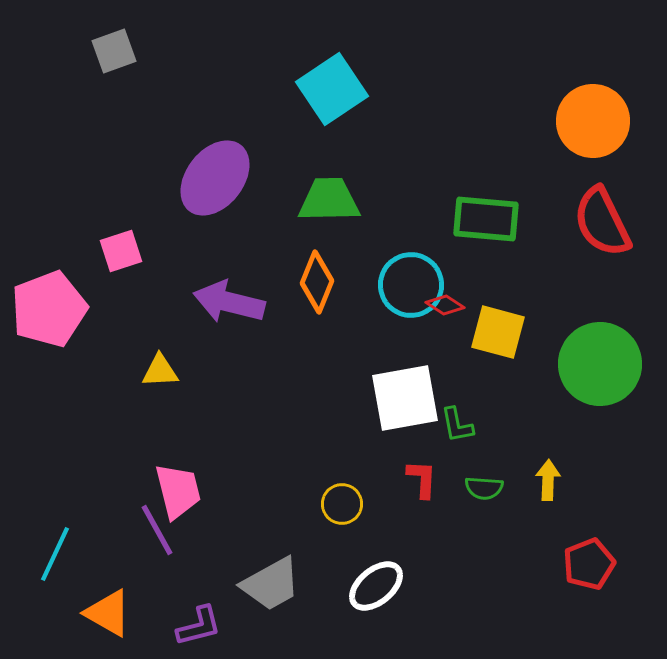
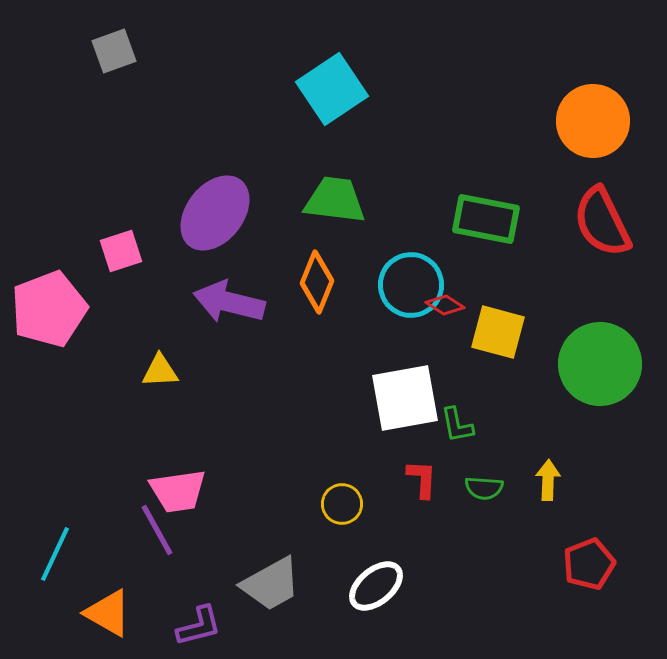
purple ellipse: moved 35 px down
green trapezoid: moved 6 px right; rotated 8 degrees clockwise
green rectangle: rotated 6 degrees clockwise
pink trapezoid: rotated 96 degrees clockwise
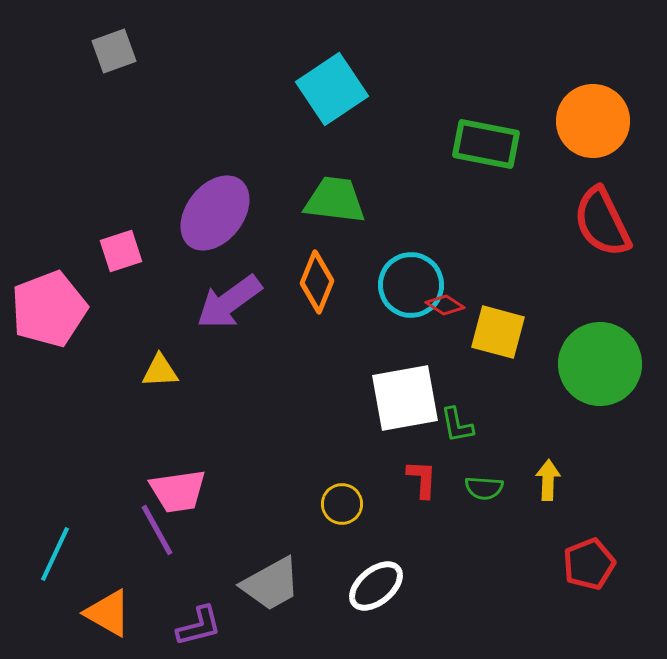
green rectangle: moved 75 px up
purple arrow: rotated 50 degrees counterclockwise
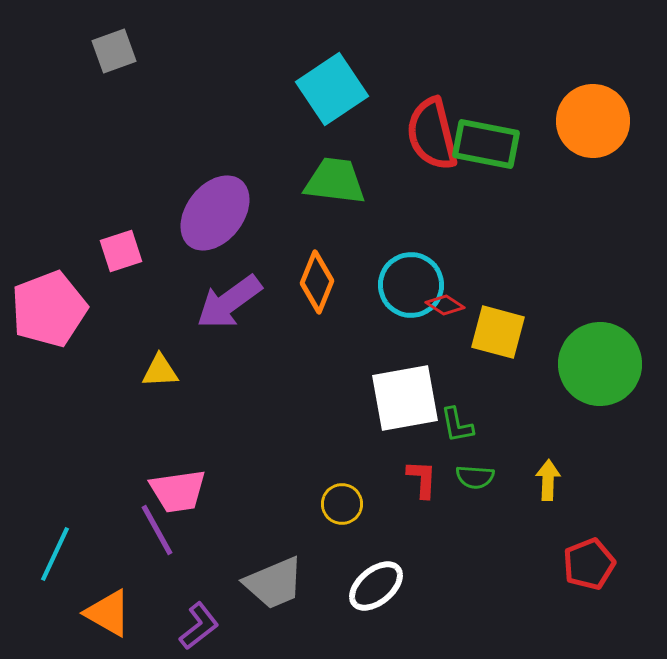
green trapezoid: moved 19 px up
red semicircle: moved 170 px left, 88 px up; rotated 12 degrees clockwise
green semicircle: moved 9 px left, 11 px up
gray trapezoid: moved 3 px right, 1 px up; rotated 6 degrees clockwise
purple L-shape: rotated 24 degrees counterclockwise
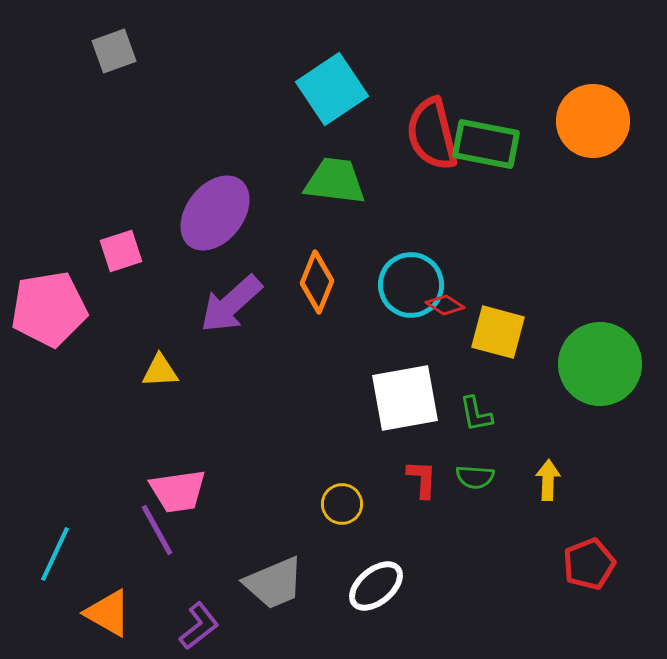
purple arrow: moved 2 px right, 2 px down; rotated 6 degrees counterclockwise
pink pentagon: rotated 12 degrees clockwise
green L-shape: moved 19 px right, 11 px up
